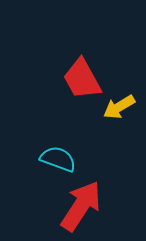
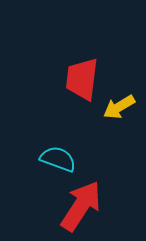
red trapezoid: rotated 36 degrees clockwise
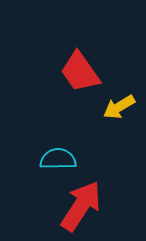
red trapezoid: moved 2 px left, 7 px up; rotated 42 degrees counterclockwise
cyan semicircle: rotated 21 degrees counterclockwise
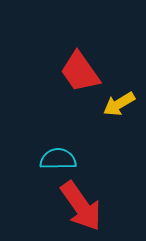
yellow arrow: moved 3 px up
red arrow: rotated 112 degrees clockwise
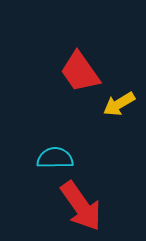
cyan semicircle: moved 3 px left, 1 px up
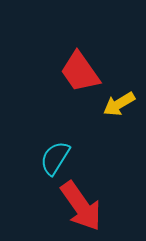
cyan semicircle: rotated 57 degrees counterclockwise
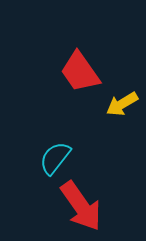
yellow arrow: moved 3 px right
cyan semicircle: rotated 6 degrees clockwise
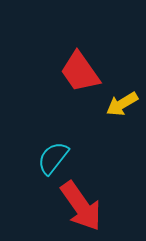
cyan semicircle: moved 2 px left
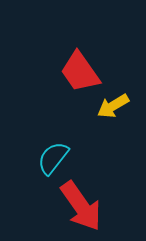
yellow arrow: moved 9 px left, 2 px down
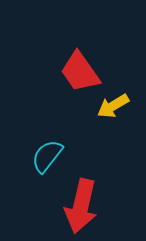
cyan semicircle: moved 6 px left, 2 px up
red arrow: rotated 48 degrees clockwise
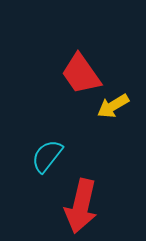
red trapezoid: moved 1 px right, 2 px down
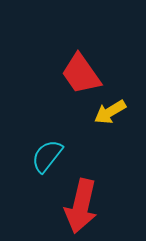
yellow arrow: moved 3 px left, 6 px down
